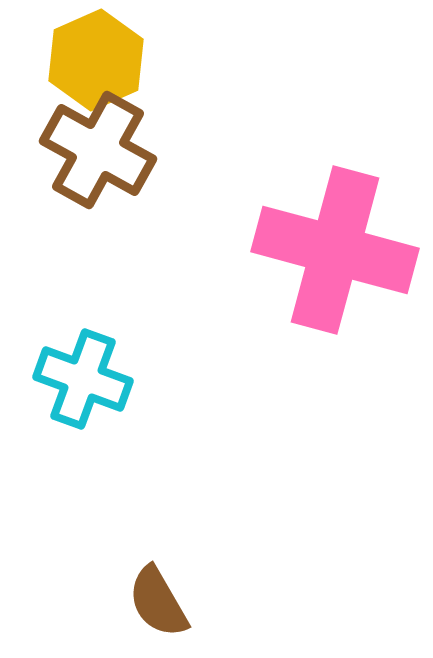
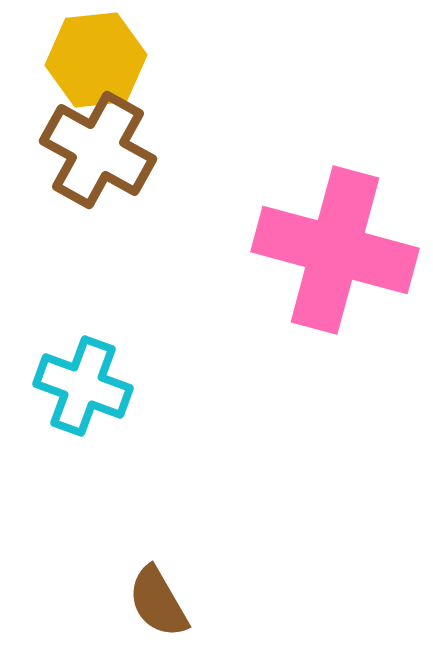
yellow hexagon: rotated 18 degrees clockwise
cyan cross: moved 7 px down
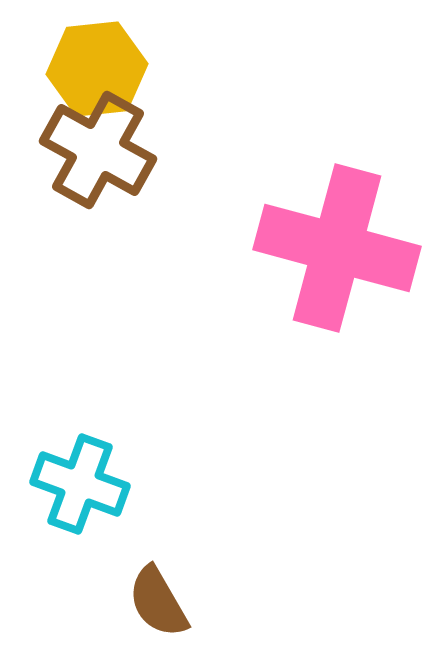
yellow hexagon: moved 1 px right, 9 px down
pink cross: moved 2 px right, 2 px up
cyan cross: moved 3 px left, 98 px down
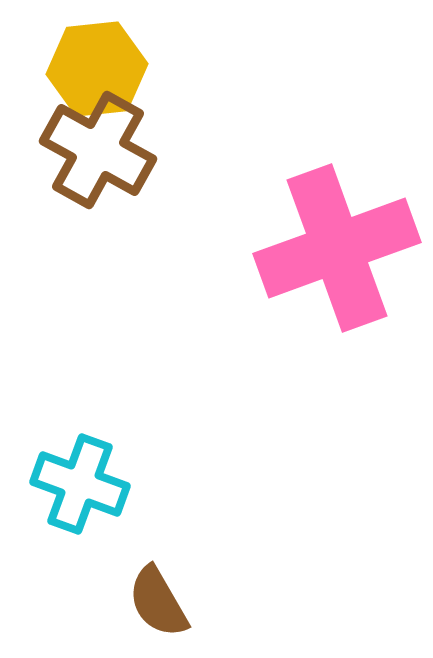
pink cross: rotated 35 degrees counterclockwise
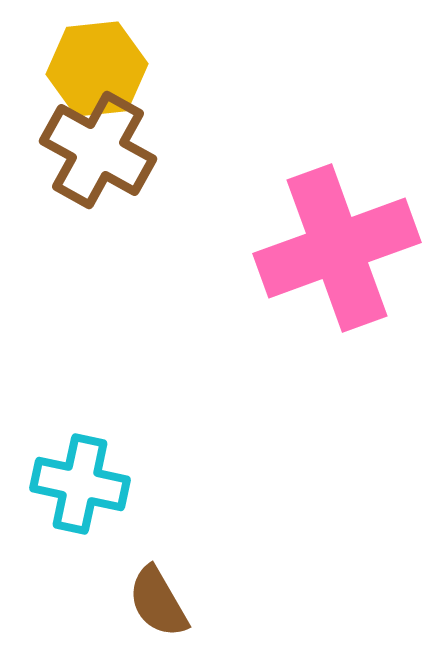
cyan cross: rotated 8 degrees counterclockwise
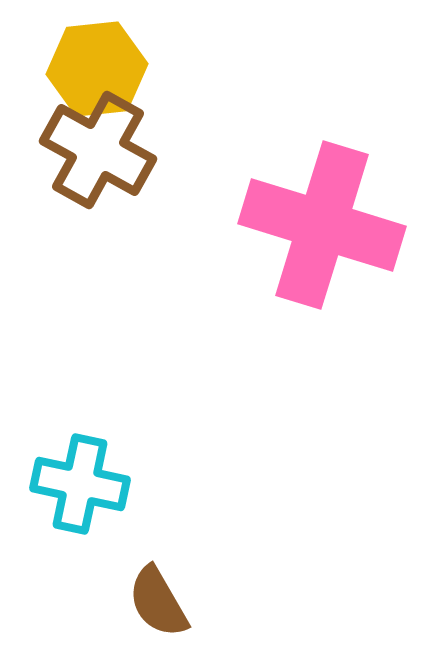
pink cross: moved 15 px left, 23 px up; rotated 37 degrees clockwise
